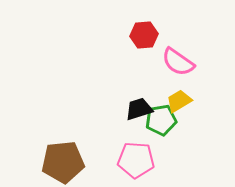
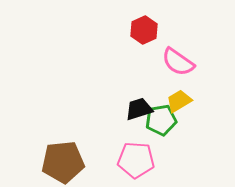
red hexagon: moved 5 px up; rotated 20 degrees counterclockwise
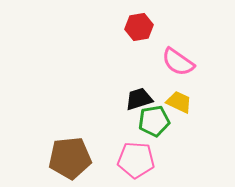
red hexagon: moved 5 px left, 3 px up; rotated 16 degrees clockwise
yellow trapezoid: moved 1 px down; rotated 56 degrees clockwise
black trapezoid: moved 10 px up
green pentagon: moved 7 px left, 1 px down
brown pentagon: moved 7 px right, 4 px up
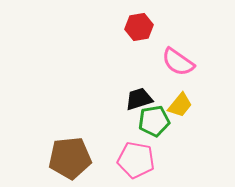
yellow trapezoid: moved 1 px right, 3 px down; rotated 104 degrees clockwise
pink pentagon: rotated 6 degrees clockwise
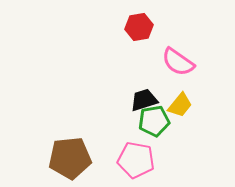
black trapezoid: moved 5 px right, 1 px down
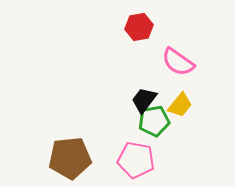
black trapezoid: rotated 36 degrees counterclockwise
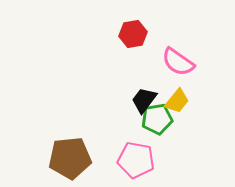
red hexagon: moved 6 px left, 7 px down
yellow trapezoid: moved 3 px left, 4 px up
green pentagon: moved 3 px right, 2 px up
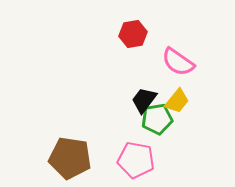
brown pentagon: rotated 15 degrees clockwise
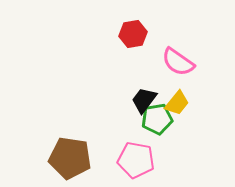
yellow trapezoid: moved 2 px down
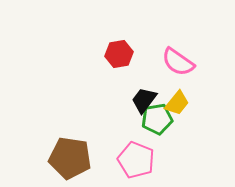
red hexagon: moved 14 px left, 20 px down
pink pentagon: rotated 12 degrees clockwise
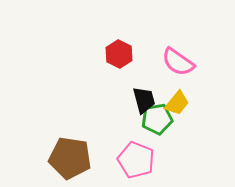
red hexagon: rotated 24 degrees counterclockwise
black trapezoid: rotated 128 degrees clockwise
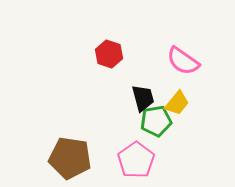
red hexagon: moved 10 px left; rotated 8 degrees counterclockwise
pink semicircle: moved 5 px right, 1 px up
black trapezoid: moved 1 px left, 2 px up
green pentagon: moved 1 px left, 2 px down
pink pentagon: rotated 15 degrees clockwise
